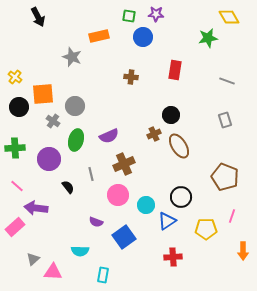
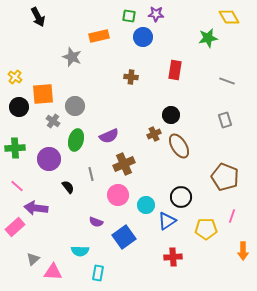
cyan rectangle at (103, 275): moved 5 px left, 2 px up
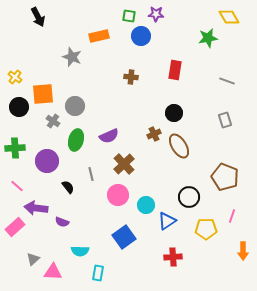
blue circle at (143, 37): moved 2 px left, 1 px up
black circle at (171, 115): moved 3 px right, 2 px up
purple circle at (49, 159): moved 2 px left, 2 px down
brown cross at (124, 164): rotated 20 degrees counterclockwise
black circle at (181, 197): moved 8 px right
purple semicircle at (96, 222): moved 34 px left
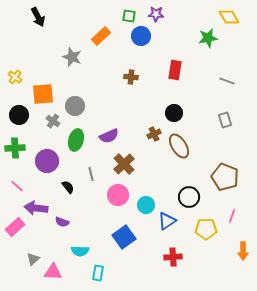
orange rectangle at (99, 36): moved 2 px right; rotated 30 degrees counterclockwise
black circle at (19, 107): moved 8 px down
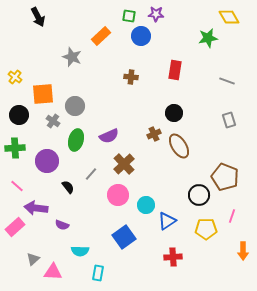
gray rectangle at (225, 120): moved 4 px right
gray line at (91, 174): rotated 56 degrees clockwise
black circle at (189, 197): moved 10 px right, 2 px up
purple semicircle at (62, 222): moved 3 px down
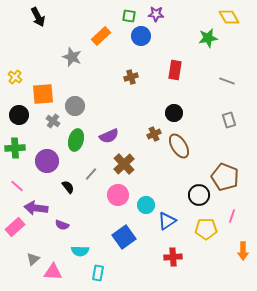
brown cross at (131, 77): rotated 24 degrees counterclockwise
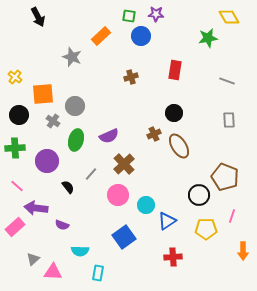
gray rectangle at (229, 120): rotated 14 degrees clockwise
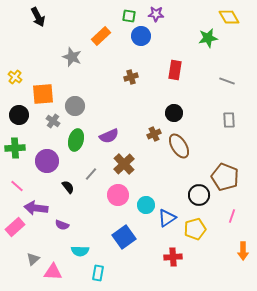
blue triangle at (167, 221): moved 3 px up
yellow pentagon at (206, 229): moved 11 px left; rotated 15 degrees counterclockwise
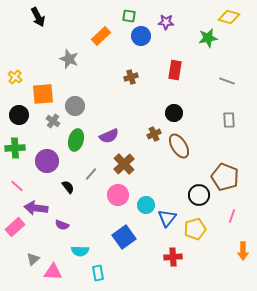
purple star at (156, 14): moved 10 px right, 8 px down
yellow diamond at (229, 17): rotated 45 degrees counterclockwise
gray star at (72, 57): moved 3 px left, 2 px down
blue triangle at (167, 218): rotated 18 degrees counterclockwise
cyan rectangle at (98, 273): rotated 21 degrees counterclockwise
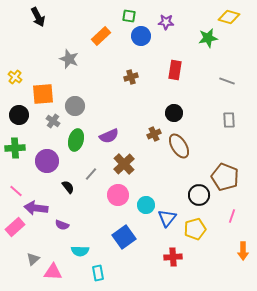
pink line at (17, 186): moved 1 px left, 5 px down
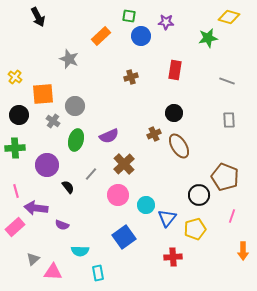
purple circle at (47, 161): moved 4 px down
pink line at (16, 191): rotated 32 degrees clockwise
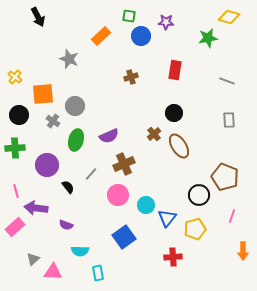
brown cross at (154, 134): rotated 16 degrees counterclockwise
brown cross at (124, 164): rotated 20 degrees clockwise
purple semicircle at (62, 225): moved 4 px right
